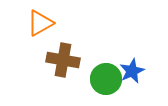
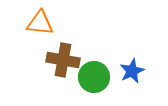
orange triangle: rotated 36 degrees clockwise
green circle: moved 12 px left, 2 px up
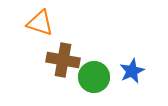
orange triangle: rotated 12 degrees clockwise
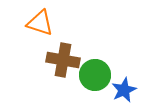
blue star: moved 8 px left, 19 px down
green circle: moved 1 px right, 2 px up
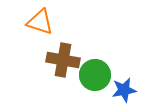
orange triangle: moved 1 px up
blue star: rotated 15 degrees clockwise
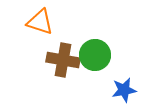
green circle: moved 20 px up
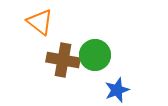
orange triangle: rotated 20 degrees clockwise
blue star: moved 7 px left; rotated 10 degrees counterclockwise
